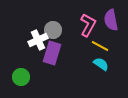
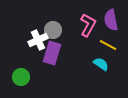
yellow line: moved 8 px right, 1 px up
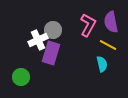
purple semicircle: moved 2 px down
purple rectangle: moved 1 px left
cyan semicircle: moved 1 px right; rotated 42 degrees clockwise
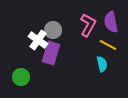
white cross: rotated 30 degrees counterclockwise
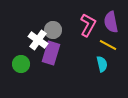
green circle: moved 13 px up
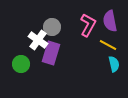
purple semicircle: moved 1 px left, 1 px up
gray circle: moved 1 px left, 3 px up
cyan semicircle: moved 12 px right
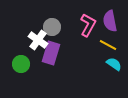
cyan semicircle: rotated 42 degrees counterclockwise
